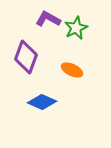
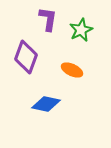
purple L-shape: rotated 70 degrees clockwise
green star: moved 5 px right, 2 px down
blue diamond: moved 4 px right, 2 px down; rotated 12 degrees counterclockwise
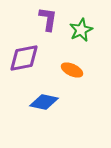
purple diamond: moved 2 px left, 1 px down; rotated 60 degrees clockwise
blue diamond: moved 2 px left, 2 px up
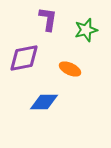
green star: moved 5 px right; rotated 10 degrees clockwise
orange ellipse: moved 2 px left, 1 px up
blue diamond: rotated 12 degrees counterclockwise
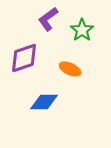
purple L-shape: rotated 135 degrees counterclockwise
green star: moved 4 px left; rotated 20 degrees counterclockwise
purple diamond: rotated 8 degrees counterclockwise
